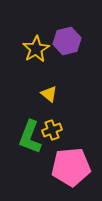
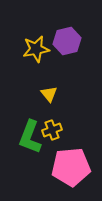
yellow star: rotated 20 degrees clockwise
yellow triangle: rotated 12 degrees clockwise
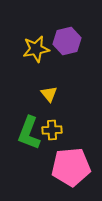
yellow cross: rotated 18 degrees clockwise
green L-shape: moved 1 px left, 4 px up
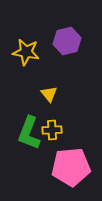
yellow star: moved 10 px left, 3 px down; rotated 20 degrees clockwise
